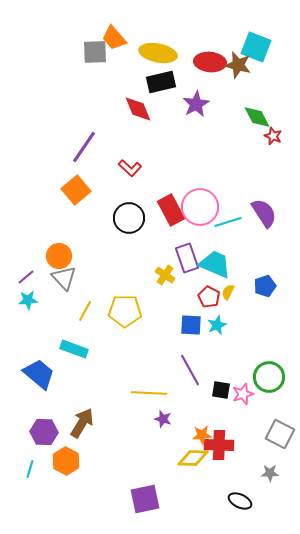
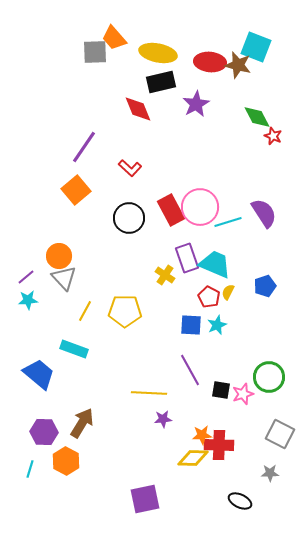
purple star at (163, 419): rotated 24 degrees counterclockwise
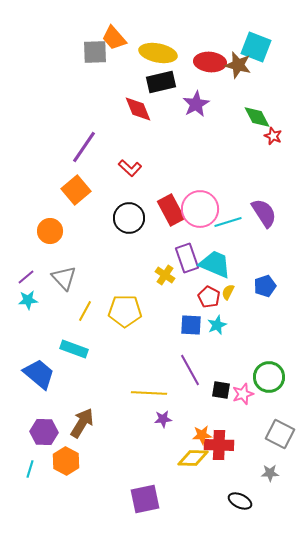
pink circle at (200, 207): moved 2 px down
orange circle at (59, 256): moved 9 px left, 25 px up
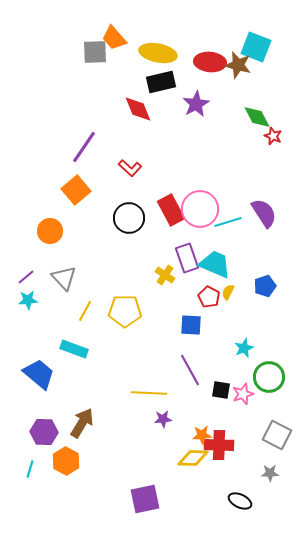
cyan star at (217, 325): moved 27 px right, 23 px down
gray square at (280, 434): moved 3 px left, 1 px down
